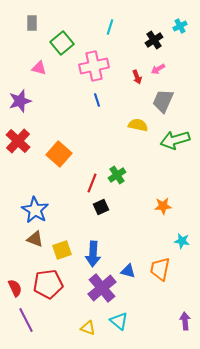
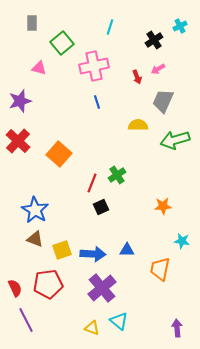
blue line: moved 2 px down
yellow semicircle: rotated 12 degrees counterclockwise
blue arrow: rotated 90 degrees counterclockwise
blue triangle: moved 1 px left, 21 px up; rotated 14 degrees counterclockwise
purple arrow: moved 8 px left, 7 px down
yellow triangle: moved 4 px right
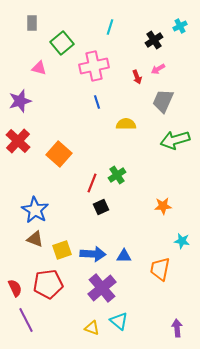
yellow semicircle: moved 12 px left, 1 px up
blue triangle: moved 3 px left, 6 px down
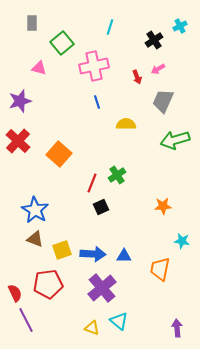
red semicircle: moved 5 px down
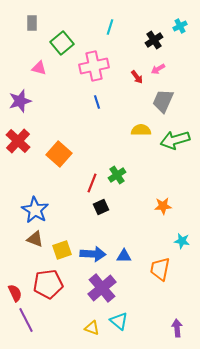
red arrow: rotated 16 degrees counterclockwise
yellow semicircle: moved 15 px right, 6 px down
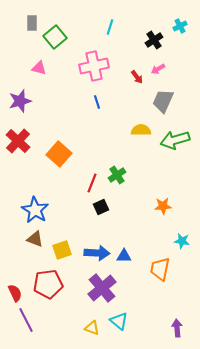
green square: moved 7 px left, 6 px up
blue arrow: moved 4 px right, 1 px up
